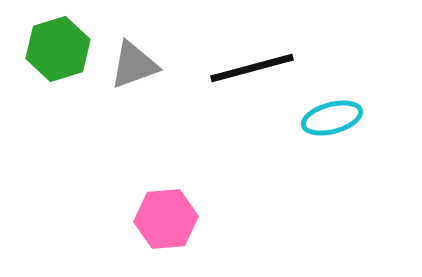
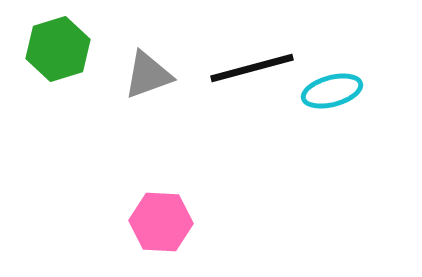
gray triangle: moved 14 px right, 10 px down
cyan ellipse: moved 27 px up
pink hexagon: moved 5 px left, 3 px down; rotated 8 degrees clockwise
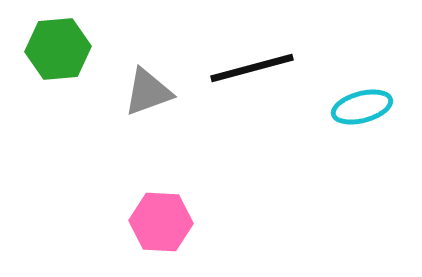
green hexagon: rotated 12 degrees clockwise
gray triangle: moved 17 px down
cyan ellipse: moved 30 px right, 16 px down
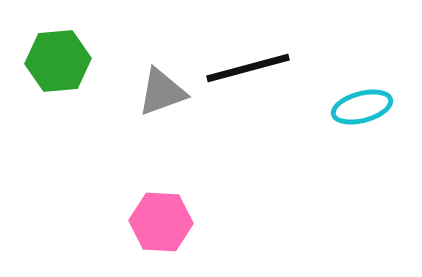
green hexagon: moved 12 px down
black line: moved 4 px left
gray triangle: moved 14 px right
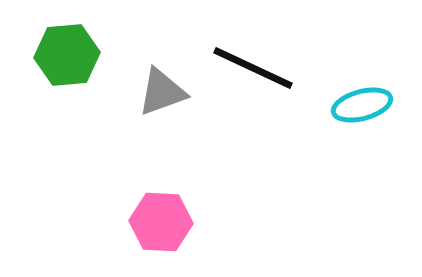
green hexagon: moved 9 px right, 6 px up
black line: moved 5 px right; rotated 40 degrees clockwise
cyan ellipse: moved 2 px up
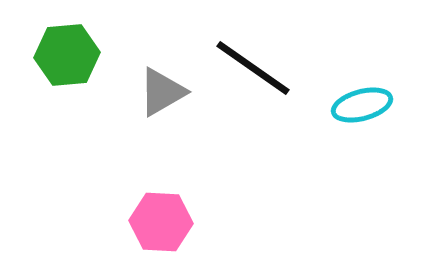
black line: rotated 10 degrees clockwise
gray triangle: rotated 10 degrees counterclockwise
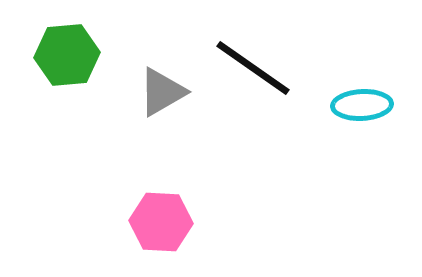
cyan ellipse: rotated 12 degrees clockwise
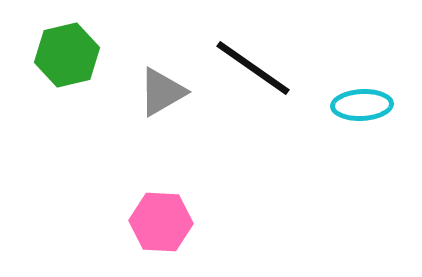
green hexagon: rotated 8 degrees counterclockwise
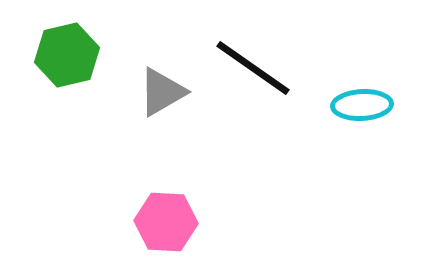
pink hexagon: moved 5 px right
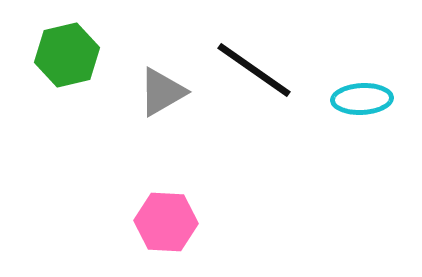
black line: moved 1 px right, 2 px down
cyan ellipse: moved 6 px up
